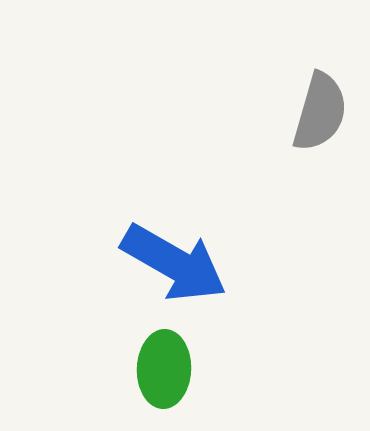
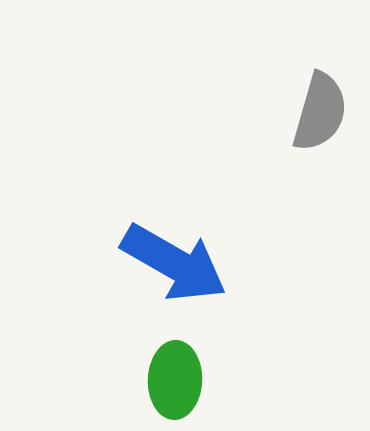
green ellipse: moved 11 px right, 11 px down
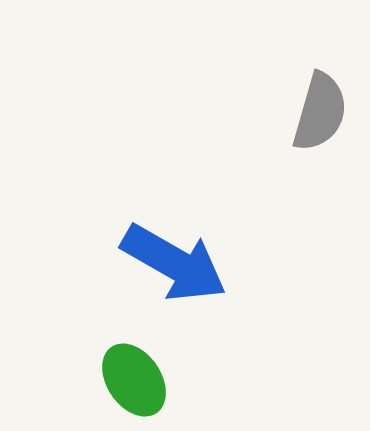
green ellipse: moved 41 px left; rotated 36 degrees counterclockwise
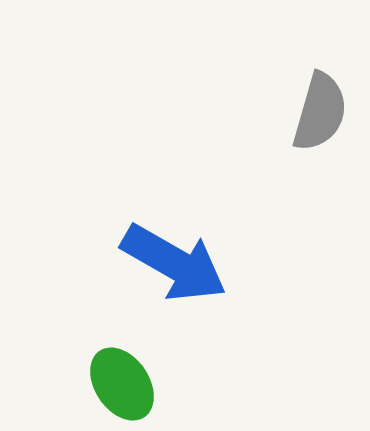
green ellipse: moved 12 px left, 4 px down
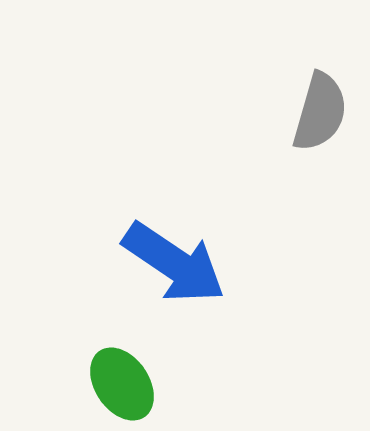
blue arrow: rotated 4 degrees clockwise
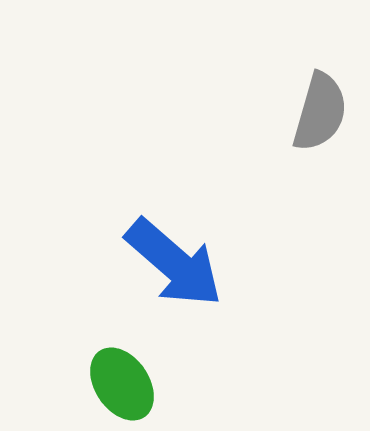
blue arrow: rotated 7 degrees clockwise
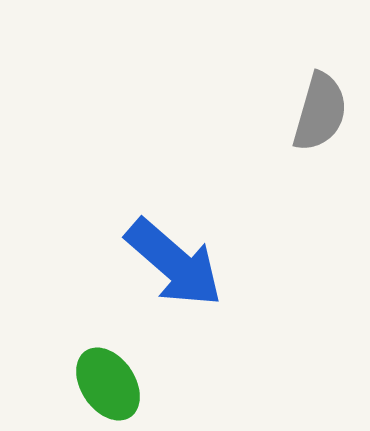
green ellipse: moved 14 px left
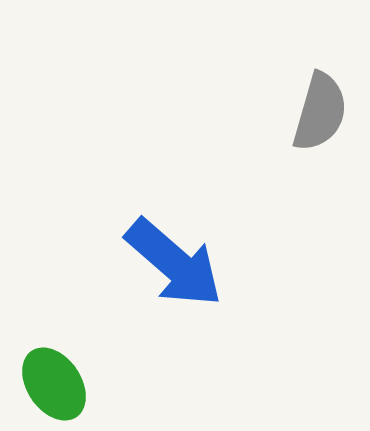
green ellipse: moved 54 px left
